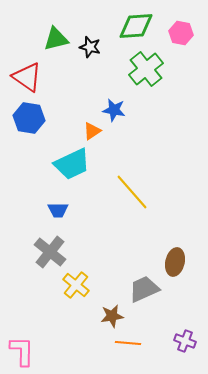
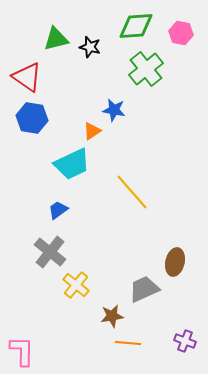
blue hexagon: moved 3 px right
blue trapezoid: rotated 145 degrees clockwise
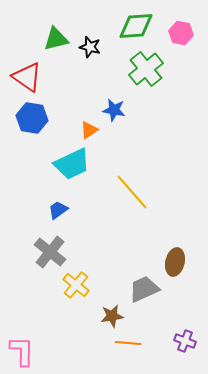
orange triangle: moved 3 px left, 1 px up
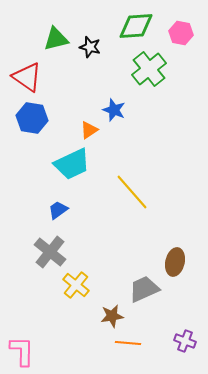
green cross: moved 3 px right
blue star: rotated 10 degrees clockwise
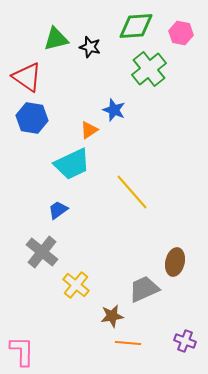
gray cross: moved 8 px left
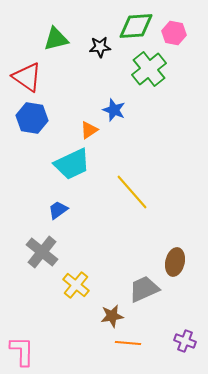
pink hexagon: moved 7 px left
black star: moved 10 px right; rotated 20 degrees counterclockwise
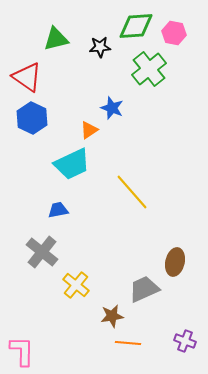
blue star: moved 2 px left, 2 px up
blue hexagon: rotated 16 degrees clockwise
blue trapezoid: rotated 25 degrees clockwise
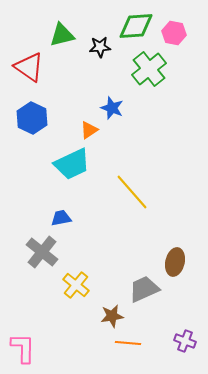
green triangle: moved 6 px right, 4 px up
red triangle: moved 2 px right, 10 px up
blue trapezoid: moved 3 px right, 8 px down
pink L-shape: moved 1 px right, 3 px up
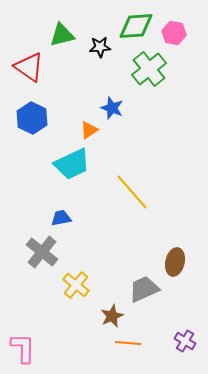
brown star: rotated 15 degrees counterclockwise
purple cross: rotated 10 degrees clockwise
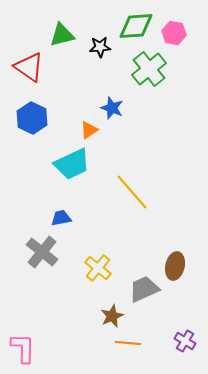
brown ellipse: moved 4 px down
yellow cross: moved 22 px right, 17 px up
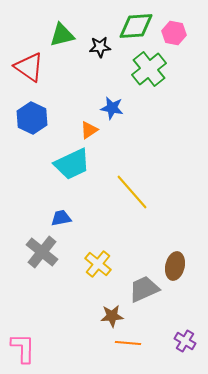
blue star: rotated 10 degrees counterclockwise
yellow cross: moved 4 px up
brown star: rotated 20 degrees clockwise
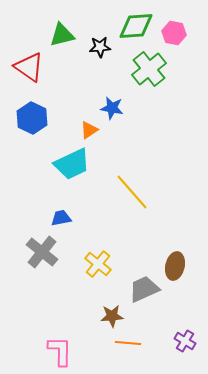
pink L-shape: moved 37 px right, 3 px down
